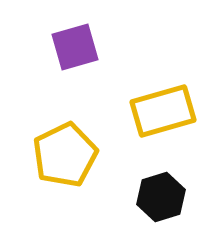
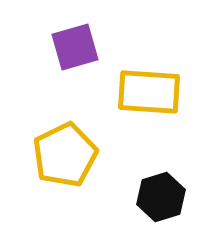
yellow rectangle: moved 14 px left, 19 px up; rotated 20 degrees clockwise
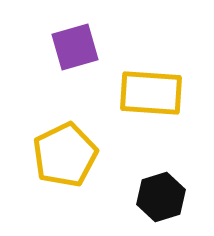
yellow rectangle: moved 2 px right, 1 px down
